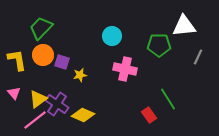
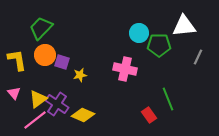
cyan circle: moved 27 px right, 3 px up
orange circle: moved 2 px right
green line: rotated 10 degrees clockwise
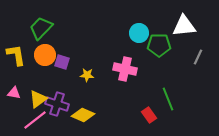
yellow L-shape: moved 1 px left, 5 px up
yellow star: moved 7 px right; rotated 16 degrees clockwise
pink triangle: rotated 40 degrees counterclockwise
purple cross: rotated 15 degrees counterclockwise
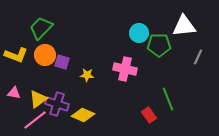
yellow L-shape: rotated 120 degrees clockwise
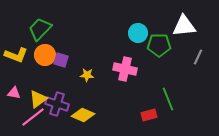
green trapezoid: moved 1 px left, 1 px down
cyan circle: moved 1 px left
purple square: moved 1 px left, 2 px up
red rectangle: rotated 70 degrees counterclockwise
pink line: moved 2 px left, 3 px up
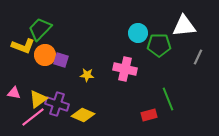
yellow L-shape: moved 7 px right, 9 px up
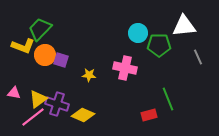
gray line: rotated 49 degrees counterclockwise
pink cross: moved 1 px up
yellow star: moved 2 px right
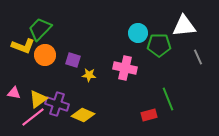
purple square: moved 12 px right
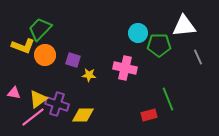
yellow diamond: rotated 25 degrees counterclockwise
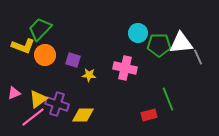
white triangle: moved 3 px left, 17 px down
pink triangle: rotated 32 degrees counterclockwise
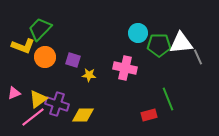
orange circle: moved 2 px down
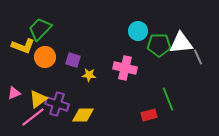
cyan circle: moved 2 px up
